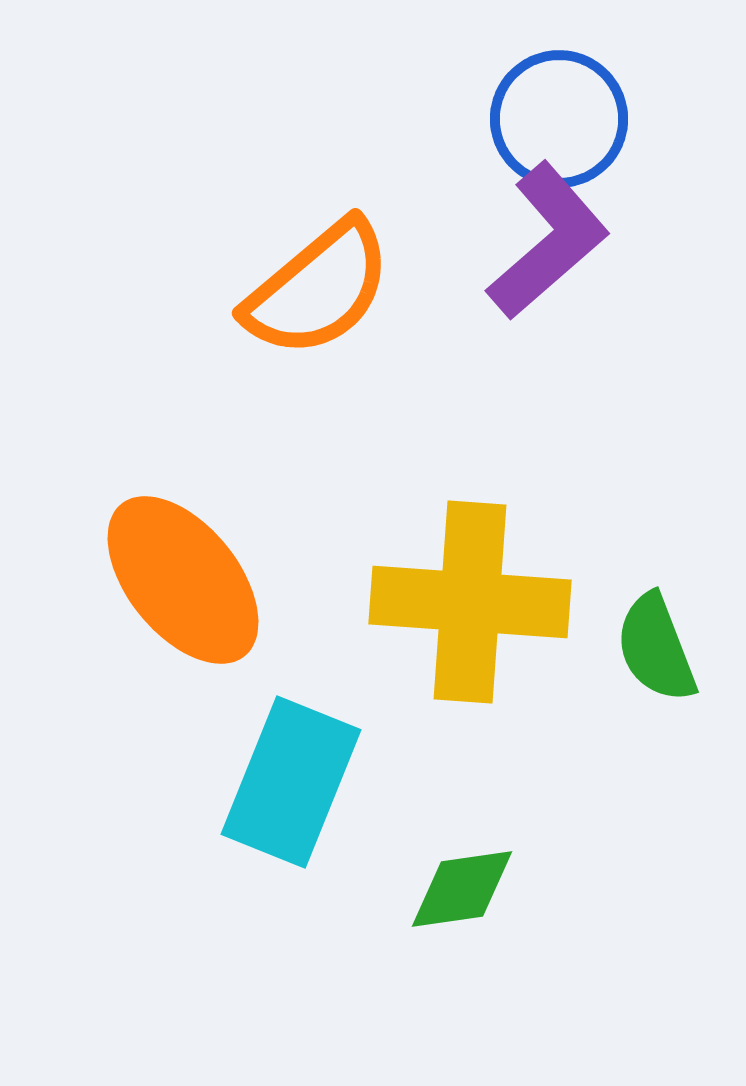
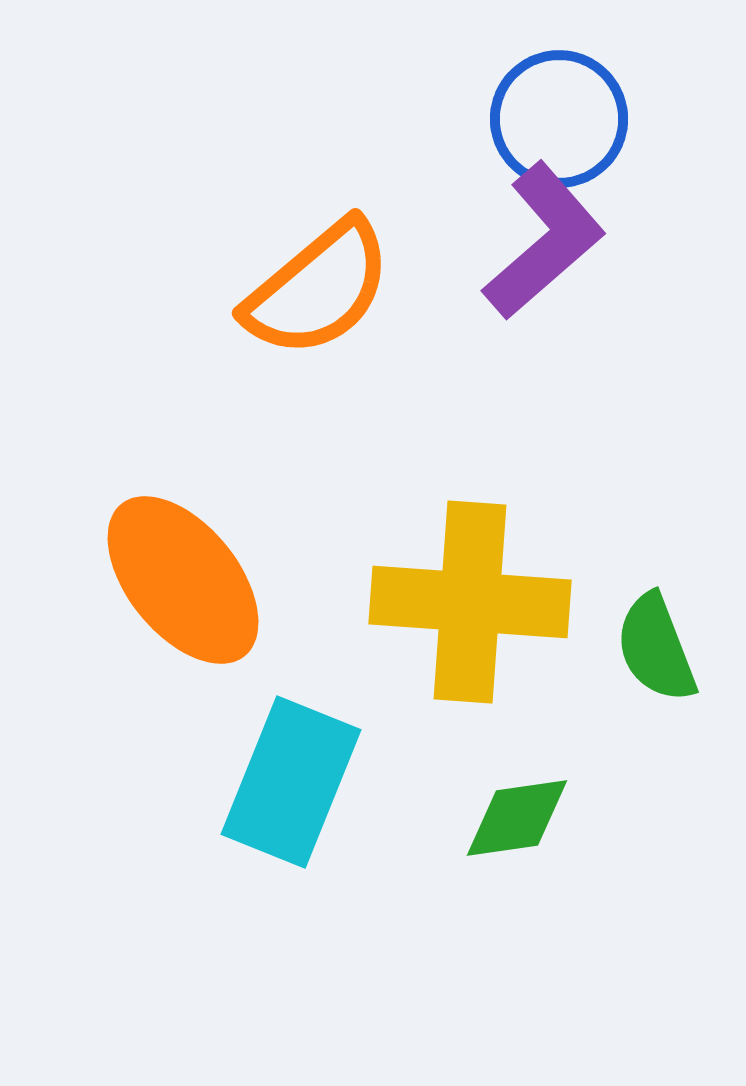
purple L-shape: moved 4 px left
green diamond: moved 55 px right, 71 px up
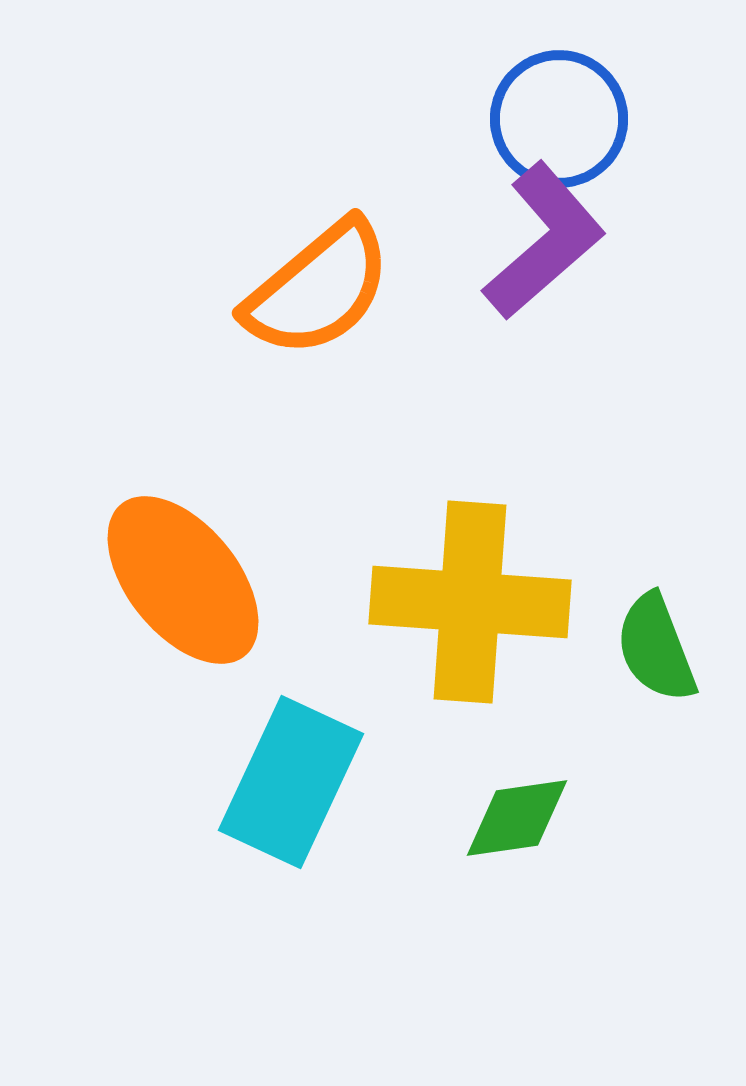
cyan rectangle: rotated 3 degrees clockwise
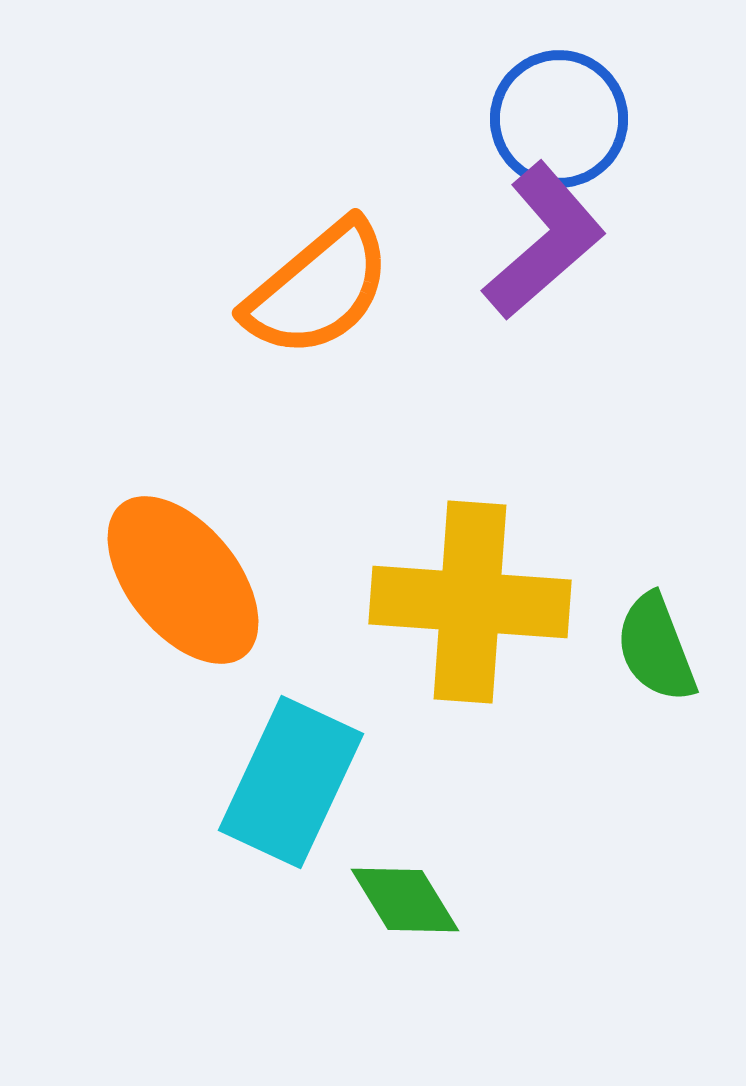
green diamond: moved 112 px left, 82 px down; rotated 67 degrees clockwise
